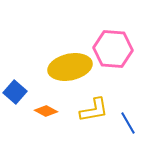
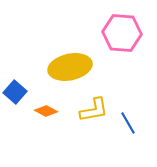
pink hexagon: moved 9 px right, 16 px up
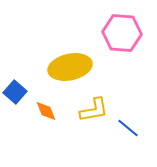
orange diamond: rotated 40 degrees clockwise
blue line: moved 5 px down; rotated 20 degrees counterclockwise
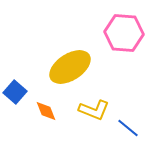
pink hexagon: moved 2 px right
yellow ellipse: rotated 21 degrees counterclockwise
yellow L-shape: rotated 32 degrees clockwise
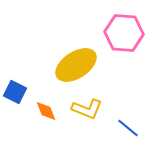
yellow ellipse: moved 6 px right, 2 px up
blue square: rotated 15 degrees counterclockwise
yellow L-shape: moved 7 px left, 1 px up
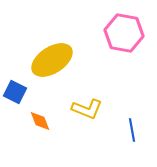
pink hexagon: rotated 6 degrees clockwise
yellow ellipse: moved 24 px left, 5 px up
orange diamond: moved 6 px left, 10 px down
blue line: moved 4 px right, 2 px down; rotated 40 degrees clockwise
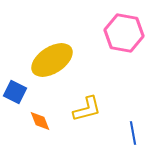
yellow L-shape: rotated 36 degrees counterclockwise
blue line: moved 1 px right, 3 px down
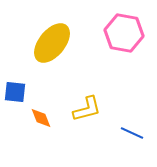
yellow ellipse: moved 17 px up; rotated 18 degrees counterclockwise
blue square: rotated 20 degrees counterclockwise
orange diamond: moved 1 px right, 3 px up
blue line: moved 1 px left; rotated 55 degrees counterclockwise
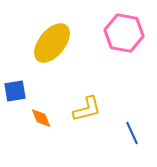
blue square: moved 1 px up; rotated 15 degrees counterclockwise
blue line: rotated 40 degrees clockwise
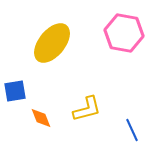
blue line: moved 3 px up
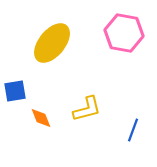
blue line: moved 1 px right; rotated 45 degrees clockwise
